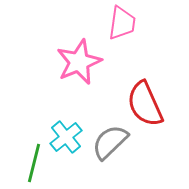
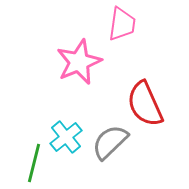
pink trapezoid: moved 1 px down
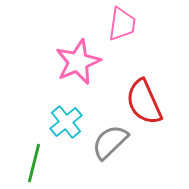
pink star: moved 1 px left
red semicircle: moved 1 px left, 2 px up
cyan cross: moved 15 px up
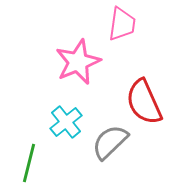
green line: moved 5 px left
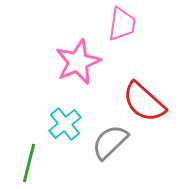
red semicircle: rotated 24 degrees counterclockwise
cyan cross: moved 1 px left, 2 px down
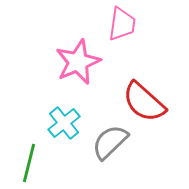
cyan cross: moved 1 px left, 1 px up
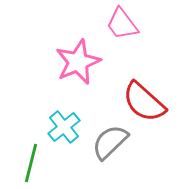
pink trapezoid: rotated 135 degrees clockwise
cyan cross: moved 4 px down
green line: moved 2 px right
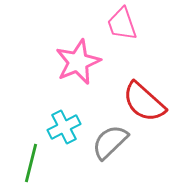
pink trapezoid: rotated 18 degrees clockwise
cyan cross: rotated 12 degrees clockwise
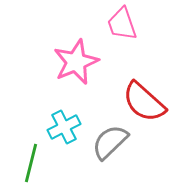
pink star: moved 2 px left
